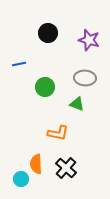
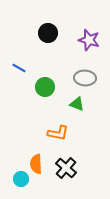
blue line: moved 4 px down; rotated 40 degrees clockwise
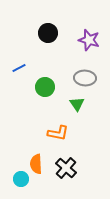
blue line: rotated 56 degrees counterclockwise
green triangle: rotated 35 degrees clockwise
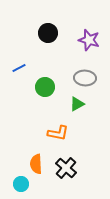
green triangle: rotated 35 degrees clockwise
cyan circle: moved 5 px down
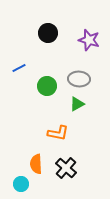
gray ellipse: moved 6 px left, 1 px down
green circle: moved 2 px right, 1 px up
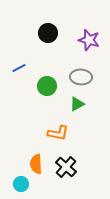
gray ellipse: moved 2 px right, 2 px up
black cross: moved 1 px up
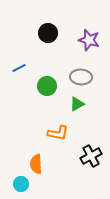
black cross: moved 25 px right, 11 px up; rotated 20 degrees clockwise
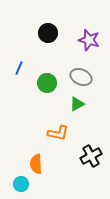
blue line: rotated 40 degrees counterclockwise
gray ellipse: rotated 20 degrees clockwise
green circle: moved 3 px up
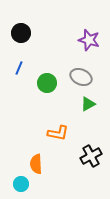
black circle: moved 27 px left
green triangle: moved 11 px right
